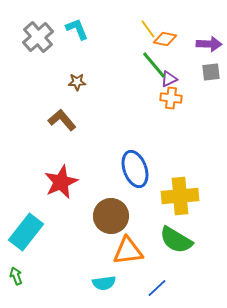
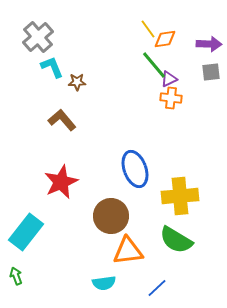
cyan L-shape: moved 25 px left, 38 px down
orange diamond: rotated 20 degrees counterclockwise
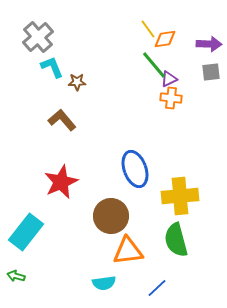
green semicircle: rotated 44 degrees clockwise
green arrow: rotated 54 degrees counterclockwise
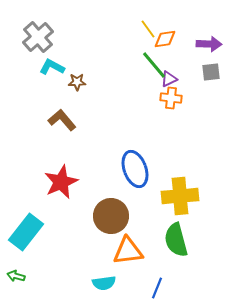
cyan L-shape: rotated 40 degrees counterclockwise
blue line: rotated 25 degrees counterclockwise
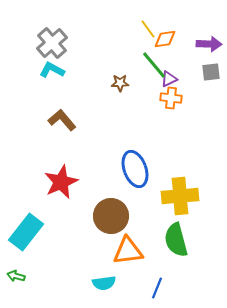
gray cross: moved 14 px right, 6 px down
cyan L-shape: moved 3 px down
brown star: moved 43 px right, 1 px down
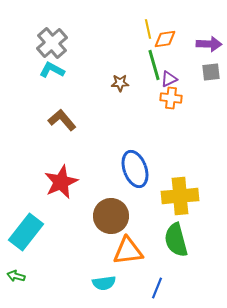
yellow line: rotated 24 degrees clockwise
green line: rotated 24 degrees clockwise
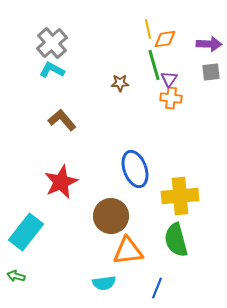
purple triangle: rotated 30 degrees counterclockwise
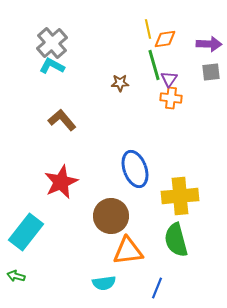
cyan L-shape: moved 4 px up
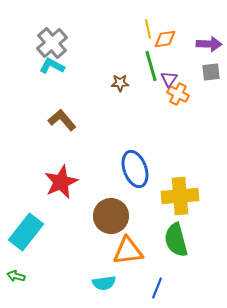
green line: moved 3 px left, 1 px down
orange cross: moved 7 px right, 4 px up; rotated 20 degrees clockwise
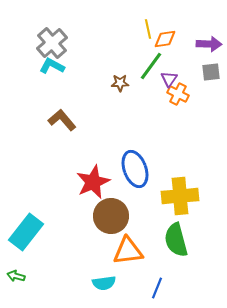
green line: rotated 52 degrees clockwise
red star: moved 32 px right
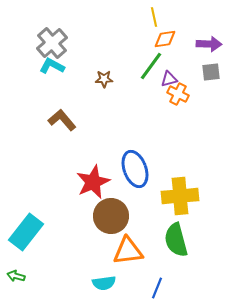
yellow line: moved 6 px right, 12 px up
purple triangle: rotated 42 degrees clockwise
brown star: moved 16 px left, 4 px up
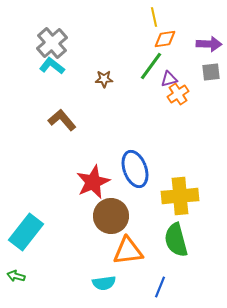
cyan L-shape: rotated 10 degrees clockwise
orange cross: rotated 30 degrees clockwise
blue line: moved 3 px right, 1 px up
